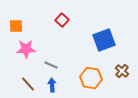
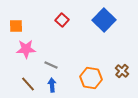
blue square: moved 20 px up; rotated 25 degrees counterclockwise
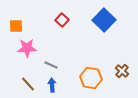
pink star: moved 1 px right, 1 px up
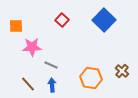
pink star: moved 5 px right, 1 px up
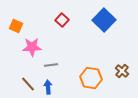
orange square: rotated 24 degrees clockwise
gray line: rotated 32 degrees counterclockwise
blue arrow: moved 4 px left, 2 px down
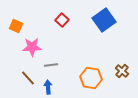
blue square: rotated 10 degrees clockwise
brown line: moved 6 px up
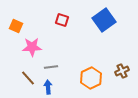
red square: rotated 24 degrees counterclockwise
gray line: moved 2 px down
brown cross: rotated 24 degrees clockwise
orange hexagon: rotated 25 degrees clockwise
